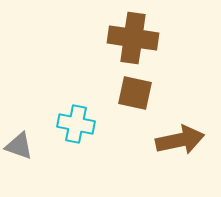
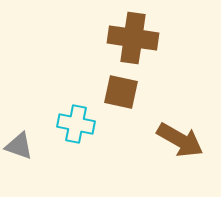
brown square: moved 14 px left, 1 px up
brown arrow: rotated 42 degrees clockwise
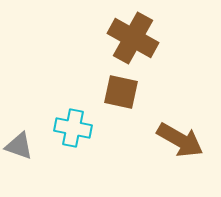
brown cross: rotated 21 degrees clockwise
cyan cross: moved 3 px left, 4 px down
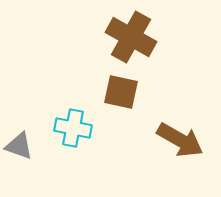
brown cross: moved 2 px left, 1 px up
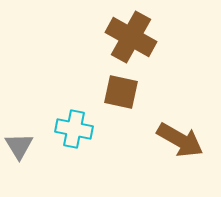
cyan cross: moved 1 px right, 1 px down
gray triangle: rotated 40 degrees clockwise
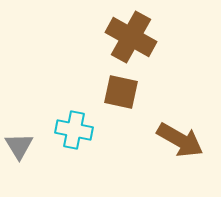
cyan cross: moved 1 px down
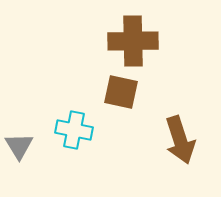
brown cross: moved 2 px right, 4 px down; rotated 30 degrees counterclockwise
brown arrow: rotated 42 degrees clockwise
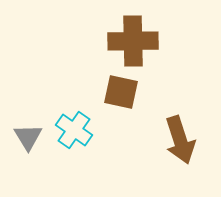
cyan cross: rotated 24 degrees clockwise
gray triangle: moved 9 px right, 9 px up
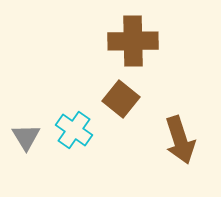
brown square: moved 7 px down; rotated 27 degrees clockwise
gray triangle: moved 2 px left
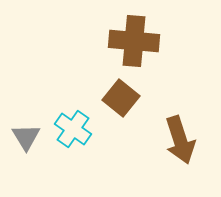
brown cross: moved 1 px right; rotated 6 degrees clockwise
brown square: moved 1 px up
cyan cross: moved 1 px left, 1 px up
